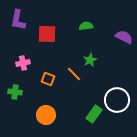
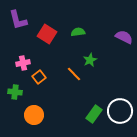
purple L-shape: rotated 25 degrees counterclockwise
green semicircle: moved 8 px left, 6 px down
red square: rotated 30 degrees clockwise
orange square: moved 9 px left, 2 px up; rotated 32 degrees clockwise
white circle: moved 3 px right, 11 px down
orange circle: moved 12 px left
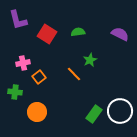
purple semicircle: moved 4 px left, 3 px up
orange circle: moved 3 px right, 3 px up
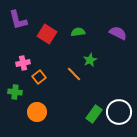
purple semicircle: moved 2 px left, 1 px up
white circle: moved 1 px left, 1 px down
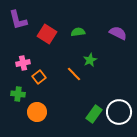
green cross: moved 3 px right, 2 px down
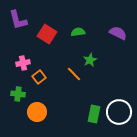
green rectangle: rotated 24 degrees counterclockwise
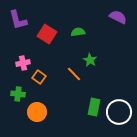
purple semicircle: moved 16 px up
green star: rotated 16 degrees counterclockwise
orange square: rotated 16 degrees counterclockwise
green rectangle: moved 7 px up
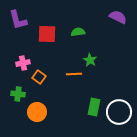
red square: rotated 30 degrees counterclockwise
orange line: rotated 49 degrees counterclockwise
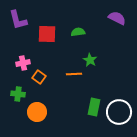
purple semicircle: moved 1 px left, 1 px down
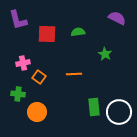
green star: moved 15 px right, 6 px up
green rectangle: rotated 18 degrees counterclockwise
